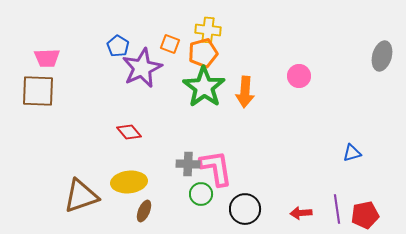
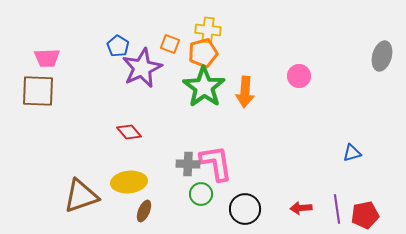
pink L-shape: moved 5 px up
red arrow: moved 5 px up
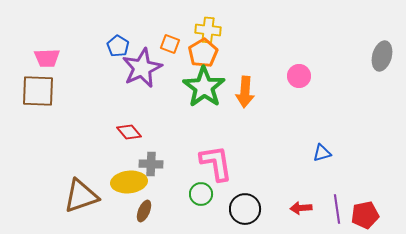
orange pentagon: rotated 16 degrees counterclockwise
blue triangle: moved 30 px left
gray cross: moved 37 px left
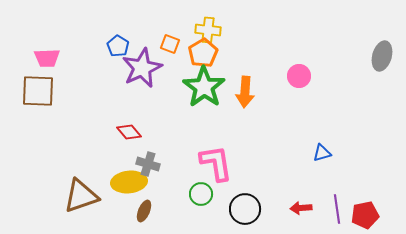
gray cross: moved 3 px left; rotated 15 degrees clockwise
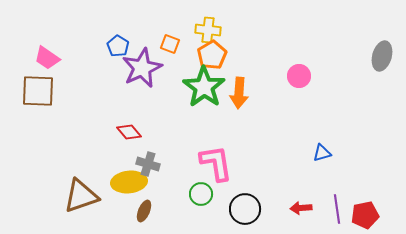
orange pentagon: moved 9 px right, 2 px down
pink trapezoid: rotated 36 degrees clockwise
orange arrow: moved 6 px left, 1 px down
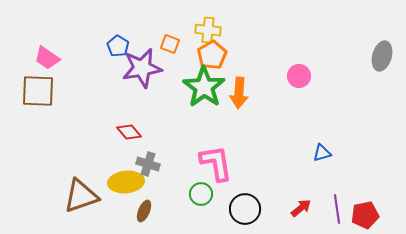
purple star: rotated 15 degrees clockwise
yellow ellipse: moved 3 px left
red arrow: rotated 145 degrees clockwise
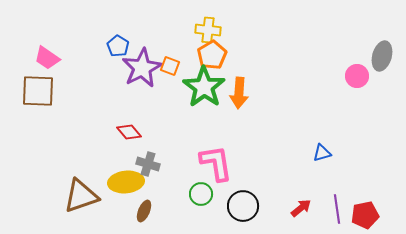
orange square: moved 22 px down
purple star: rotated 18 degrees counterclockwise
pink circle: moved 58 px right
black circle: moved 2 px left, 3 px up
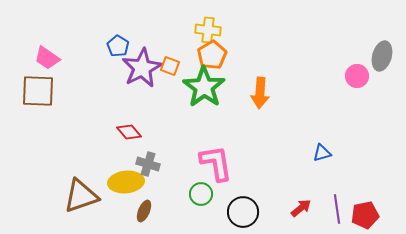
orange arrow: moved 21 px right
black circle: moved 6 px down
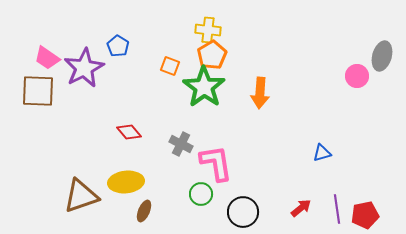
purple star: moved 58 px left
gray cross: moved 33 px right, 20 px up; rotated 10 degrees clockwise
